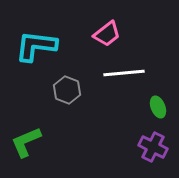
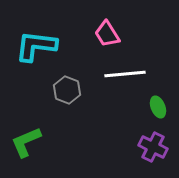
pink trapezoid: rotated 96 degrees clockwise
white line: moved 1 px right, 1 px down
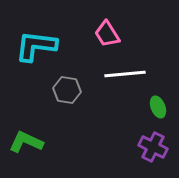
gray hexagon: rotated 12 degrees counterclockwise
green L-shape: rotated 48 degrees clockwise
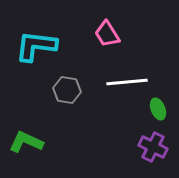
white line: moved 2 px right, 8 px down
green ellipse: moved 2 px down
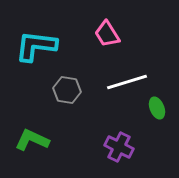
white line: rotated 12 degrees counterclockwise
green ellipse: moved 1 px left, 1 px up
green L-shape: moved 6 px right, 2 px up
purple cross: moved 34 px left
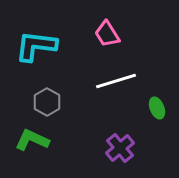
white line: moved 11 px left, 1 px up
gray hexagon: moved 20 px left, 12 px down; rotated 20 degrees clockwise
purple cross: moved 1 px right, 1 px down; rotated 24 degrees clockwise
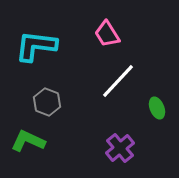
white line: moved 2 px right; rotated 30 degrees counterclockwise
gray hexagon: rotated 8 degrees counterclockwise
green L-shape: moved 4 px left, 1 px down
